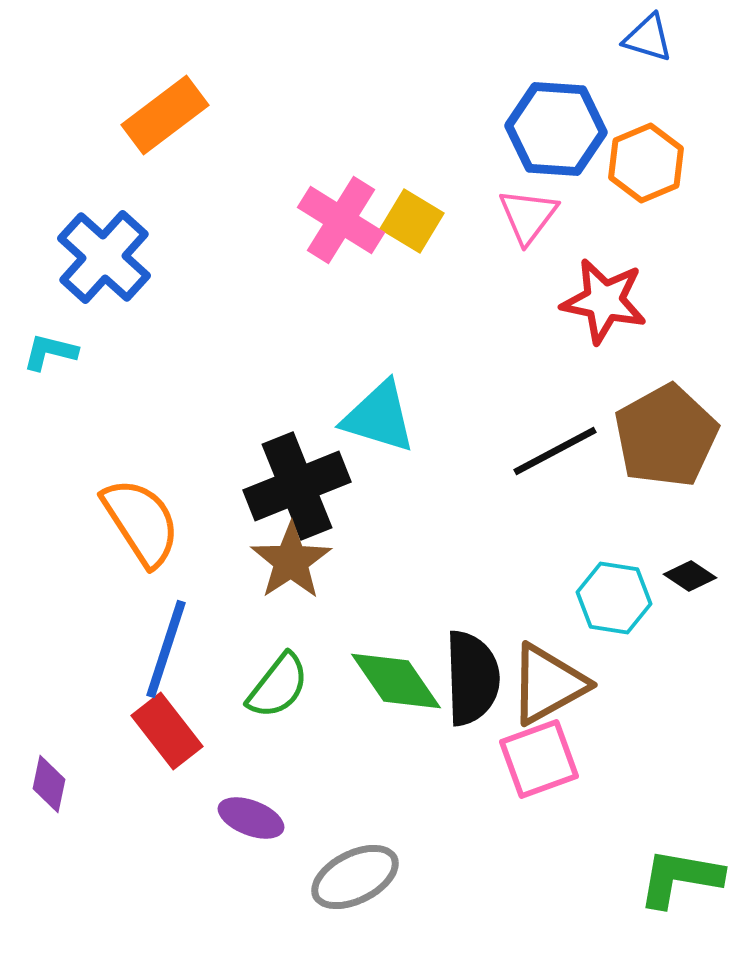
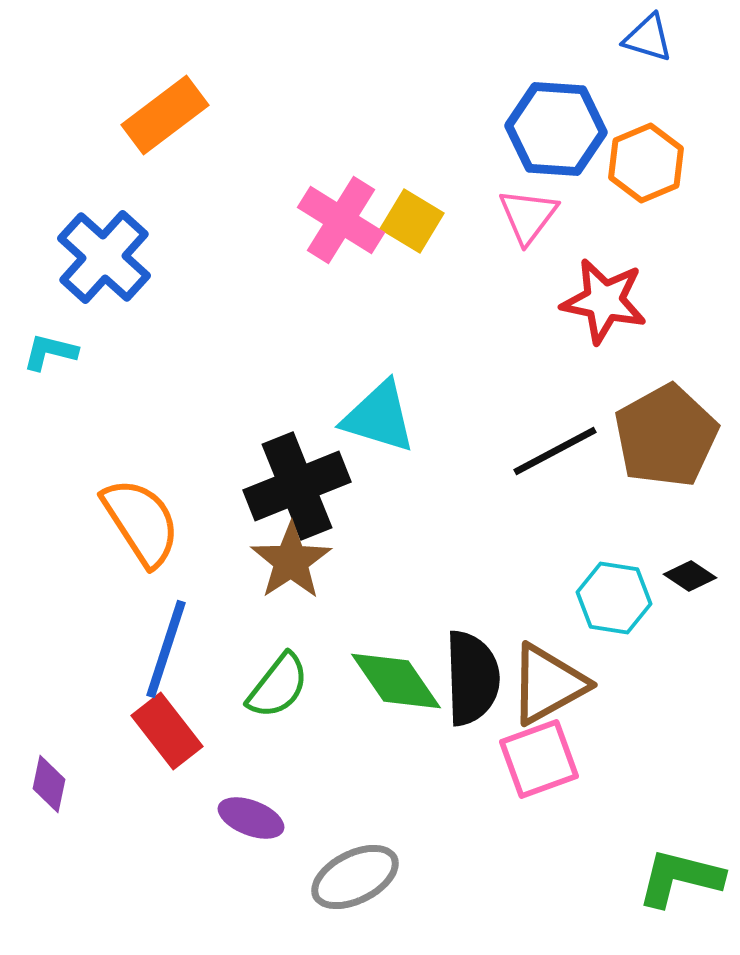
green L-shape: rotated 4 degrees clockwise
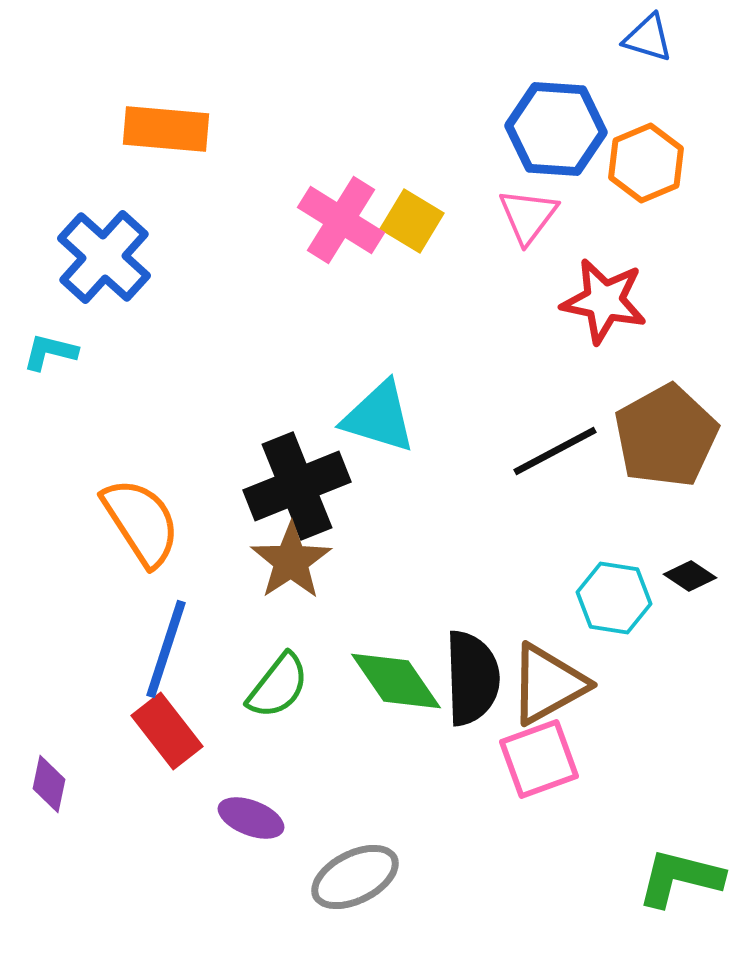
orange rectangle: moved 1 px right, 14 px down; rotated 42 degrees clockwise
